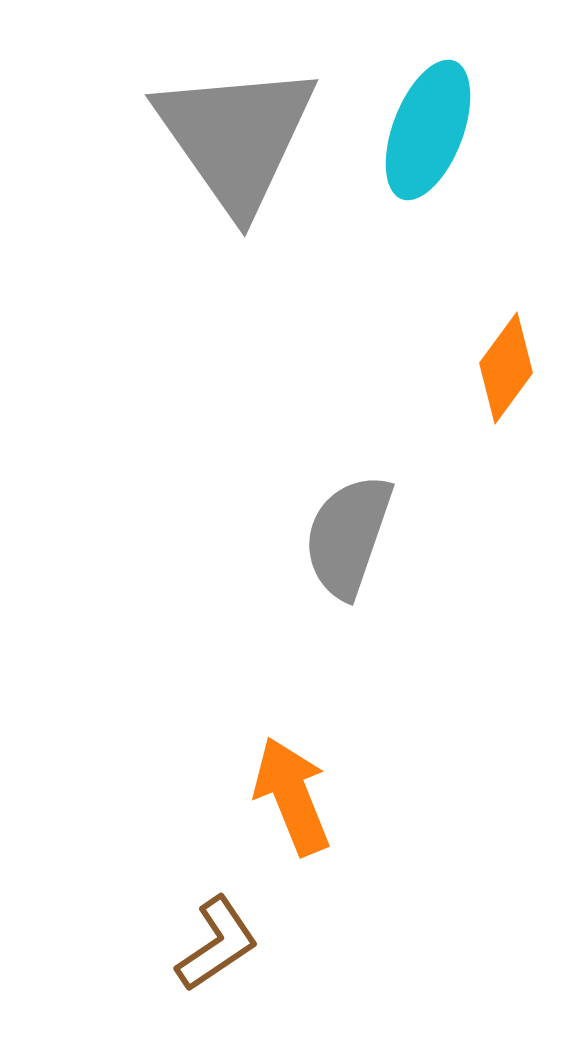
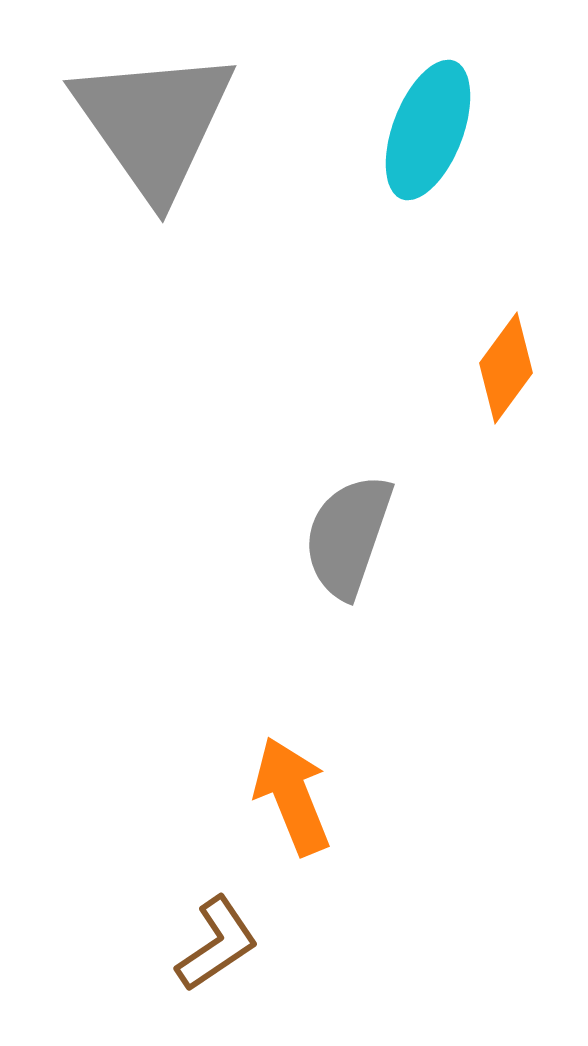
gray triangle: moved 82 px left, 14 px up
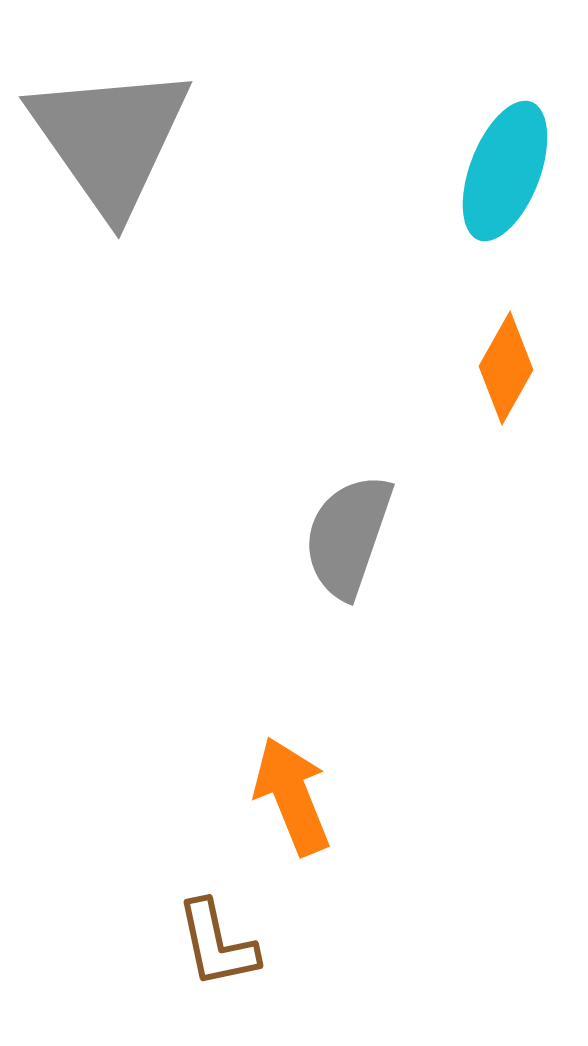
gray triangle: moved 44 px left, 16 px down
cyan ellipse: moved 77 px right, 41 px down
orange diamond: rotated 7 degrees counterclockwise
brown L-shape: rotated 112 degrees clockwise
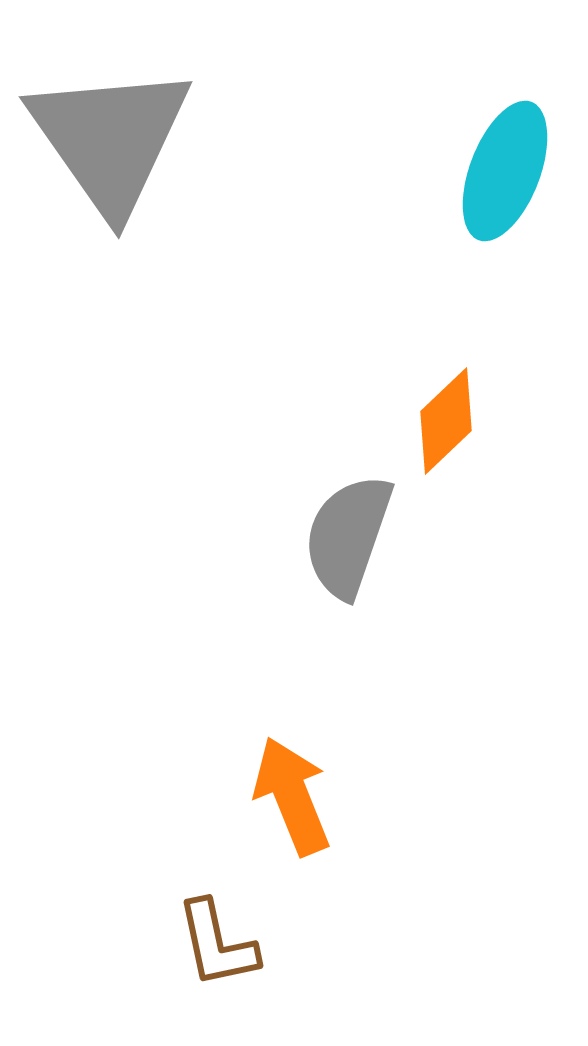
orange diamond: moved 60 px left, 53 px down; rotated 17 degrees clockwise
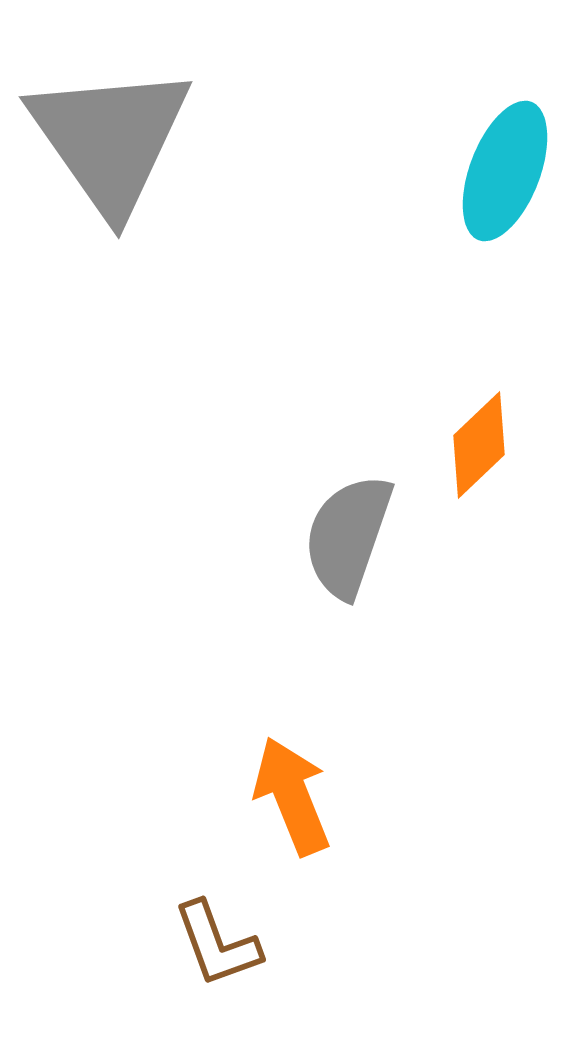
orange diamond: moved 33 px right, 24 px down
brown L-shape: rotated 8 degrees counterclockwise
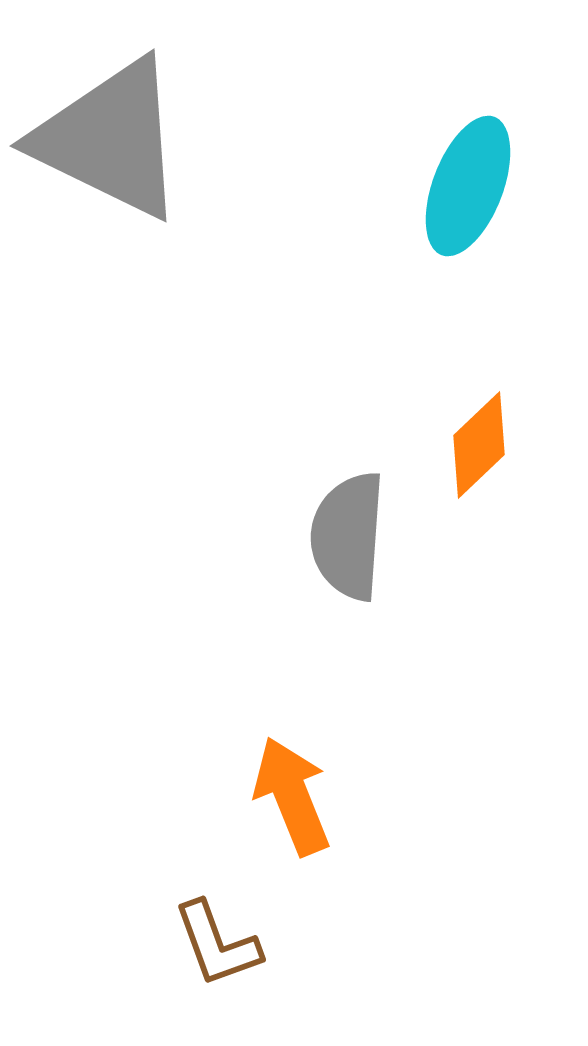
gray triangle: rotated 29 degrees counterclockwise
cyan ellipse: moved 37 px left, 15 px down
gray semicircle: rotated 15 degrees counterclockwise
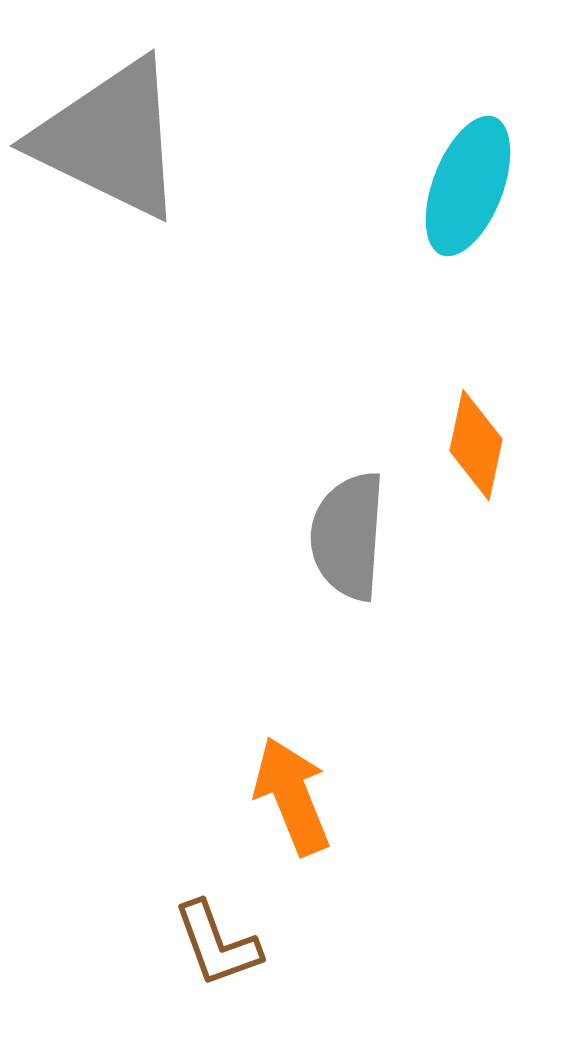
orange diamond: moved 3 px left; rotated 34 degrees counterclockwise
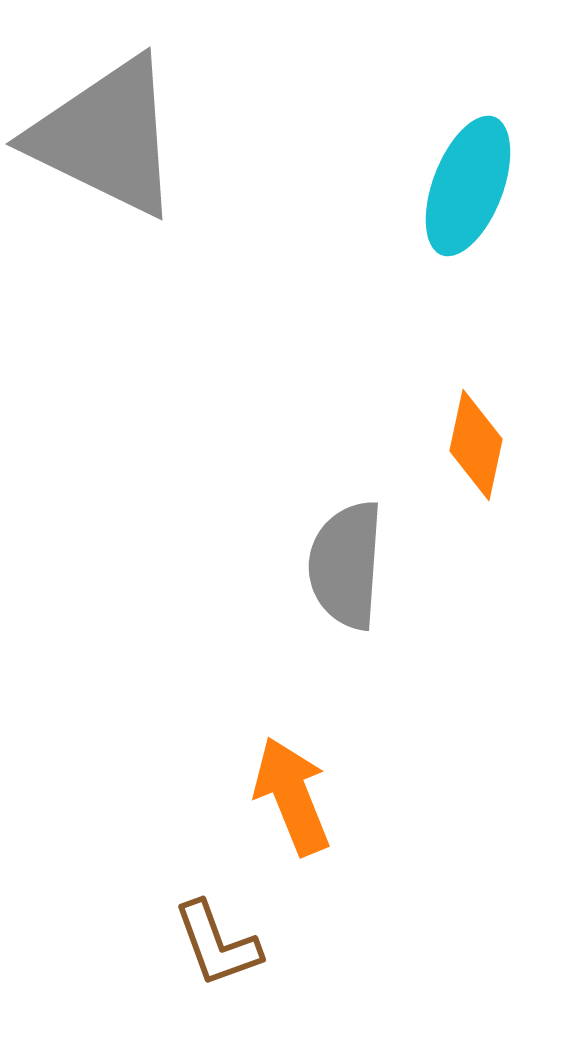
gray triangle: moved 4 px left, 2 px up
gray semicircle: moved 2 px left, 29 px down
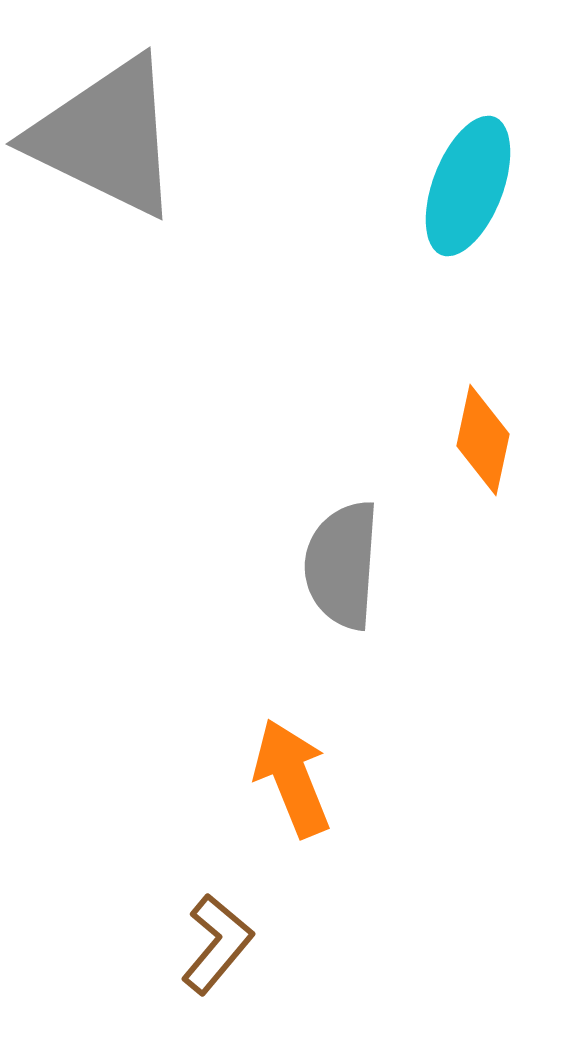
orange diamond: moved 7 px right, 5 px up
gray semicircle: moved 4 px left
orange arrow: moved 18 px up
brown L-shape: rotated 120 degrees counterclockwise
